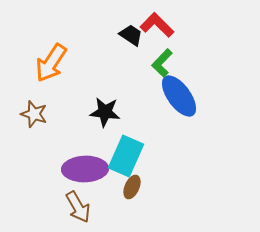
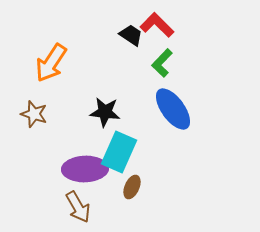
blue ellipse: moved 6 px left, 13 px down
cyan rectangle: moved 7 px left, 4 px up
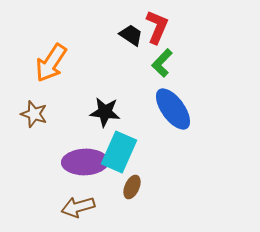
red L-shape: moved 2 px down; rotated 68 degrees clockwise
purple ellipse: moved 7 px up
brown arrow: rotated 104 degrees clockwise
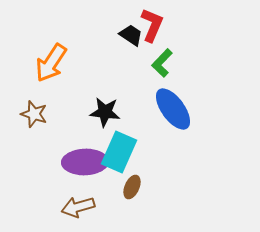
red L-shape: moved 5 px left, 2 px up
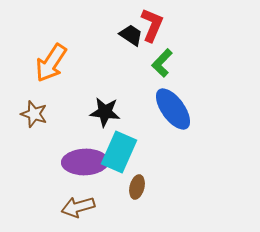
brown ellipse: moved 5 px right; rotated 10 degrees counterclockwise
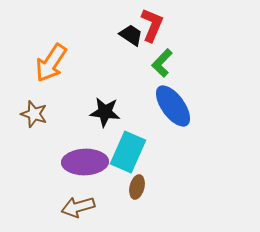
blue ellipse: moved 3 px up
cyan rectangle: moved 9 px right
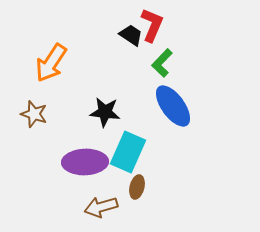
brown arrow: moved 23 px right
